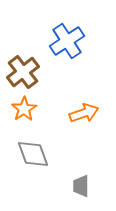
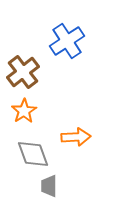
orange star: moved 2 px down
orange arrow: moved 8 px left, 24 px down; rotated 16 degrees clockwise
gray trapezoid: moved 32 px left
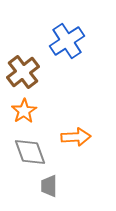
gray diamond: moved 3 px left, 2 px up
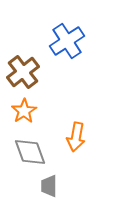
orange arrow: rotated 104 degrees clockwise
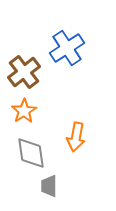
blue cross: moved 7 px down
brown cross: moved 1 px right
gray diamond: moved 1 px right, 1 px down; rotated 12 degrees clockwise
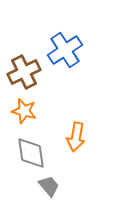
blue cross: moved 2 px left, 2 px down
brown cross: rotated 12 degrees clockwise
orange star: rotated 25 degrees counterclockwise
gray trapezoid: rotated 140 degrees clockwise
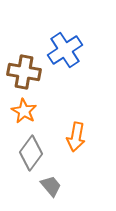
brown cross: rotated 36 degrees clockwise
orange star: rotated 15 degrees clockwise
gray diamond: rotated 44 degrees clockwise
gray trapezoid: moved 2 px right
